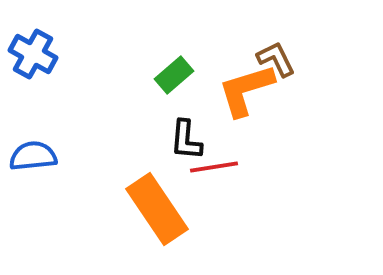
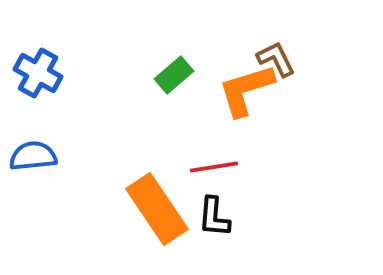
blue cross: moved 5 px right, 19 px down
black L-shape: moved 28 px right, 77 px down
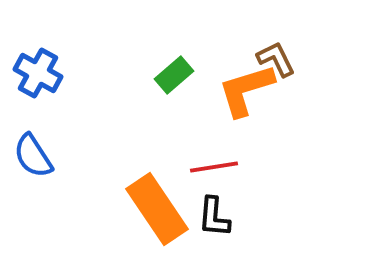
blue semicircle: rotated 117 degrees counterclockwise
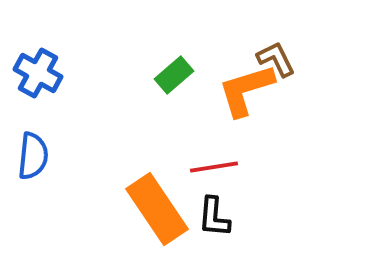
blue semicircle: rotated 141 degrees counterclockwise
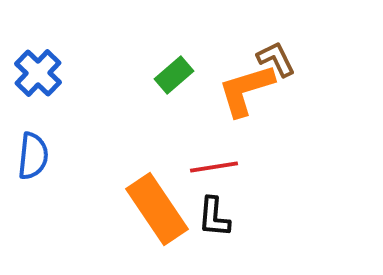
blue cross: rotated 15 degrees clockwise
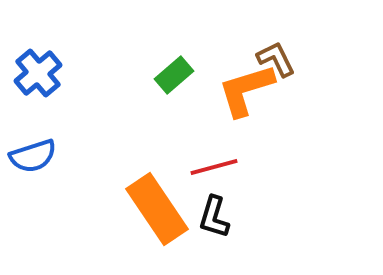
blue cross: rotated 6 degrees clockwise
blue semicircle: rotated 66 degrees clockwise
red line: rotated 6 degrees counterclockwise
black L-shape: rotated 12 degrees clockwise
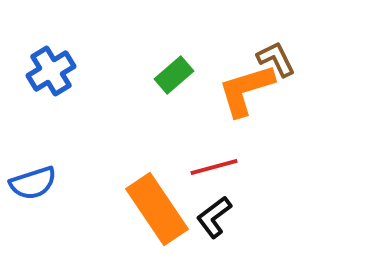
blue cross: moved 13 px right, 2 px up; rotated 9 degrees clockwise
blue semicircle: moved 27 px down
black L-shape: rotated 36 degrees clockwise
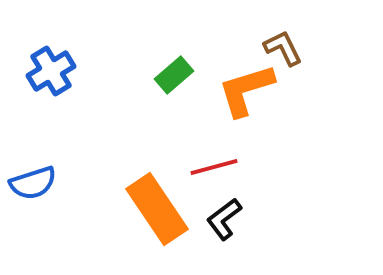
brown L-shape: moved 7 px right, 11 px up
black L-shape: moved 10 px right, 2 px down
